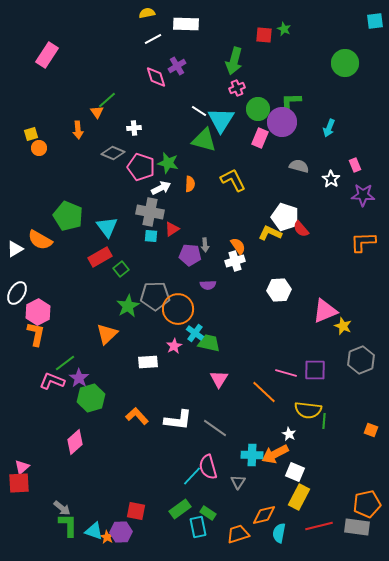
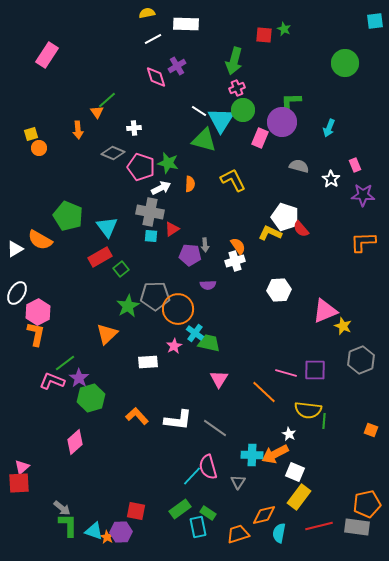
green circle at (258, 109): moved 15 px left, 1 px down
yellow rectangle at (299, 497): rotated 10 degrees clockwise
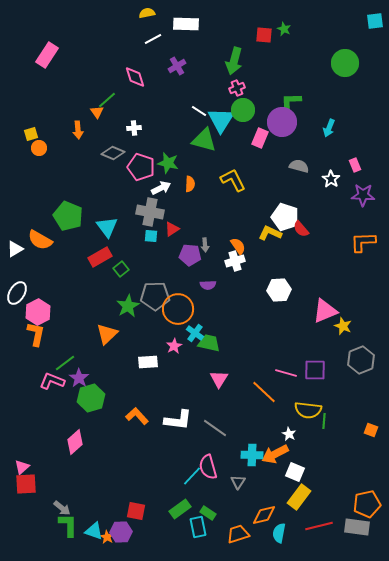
pink diamond at (156, 77): moved 21 px left
red square at (19, 483): moved 7 px right, 1 px down
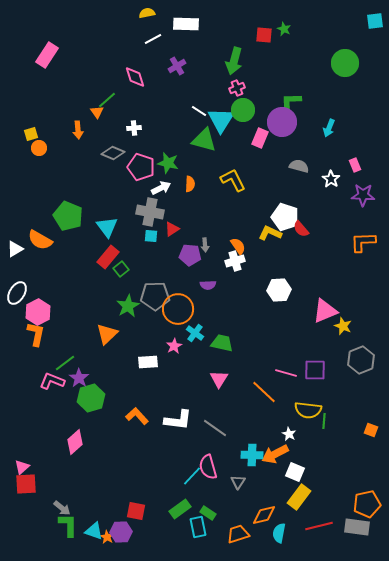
red rectangle at (100, 257): moved 8 px right; rotated 20 degrees counterclockwise
green trapezoid at (209, 343): moved 13 px right
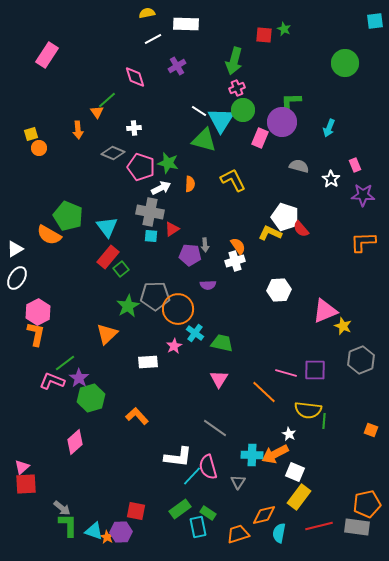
orange semicircle at (40, 240): moved 9 px right, 5 px up
white ellipse at (17, 293): moved 15 px up
white L-shape at (178, 420): moved 37 px down
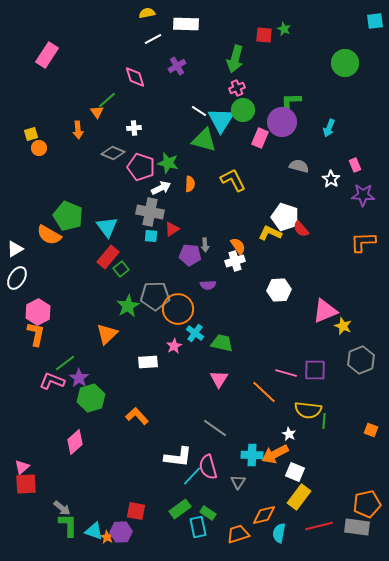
green arrow at (234, 61): moved 1 px right, 2 px up
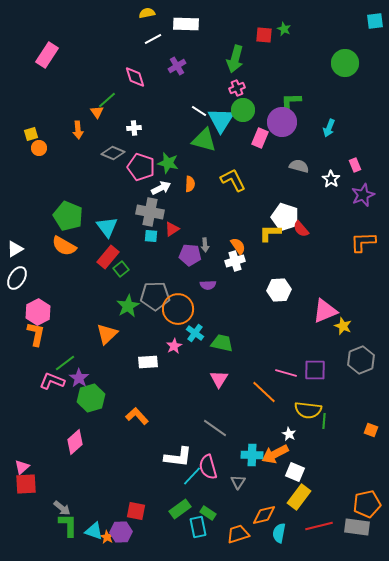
purple star at (363, 195): rotated 25 degrees counterclockwise
yellow L-shape at (270, 233): rotated 25 degrees counterclockwise
orange semicircle at (49, 235): moved 15 px right, 11 px down
